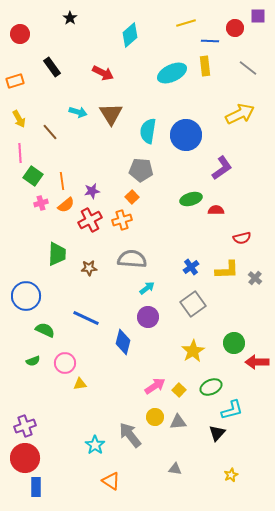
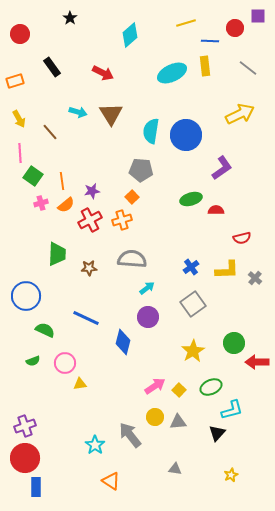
cyan semicircle at (148, 131): moved 3 px right
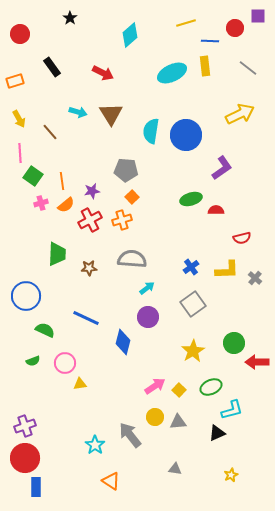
gray pentagon at (141, 170): moved 15 px left
black triangle at (217, 433): rotated 24 degrees clockwise
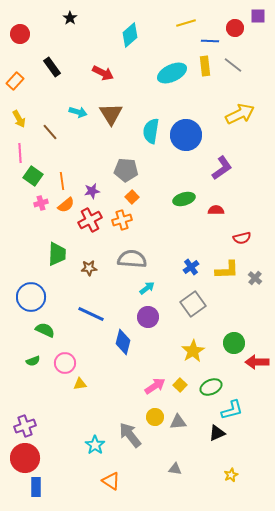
gray line at (248, 68): moved 15 px left, 3 px up
orange rectangle at (15, 81): rotated 30 degrees counterclockwise
green ellipse at (191, 199): moved 7 px left
blue circle at (26, 296): moved 5 px right, 1 px down
blue line at (86, 318): moved 5 px right, 4 px up
yellow square at (179, 390): moved 1 px right, 5 px up
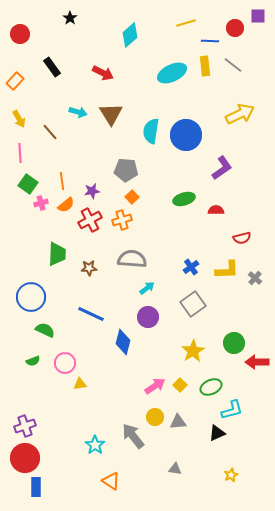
green square at (33, 176): moved 5 px left, 8 px down
gray arrow at (130, 435): moved 3 px right, 1 px down
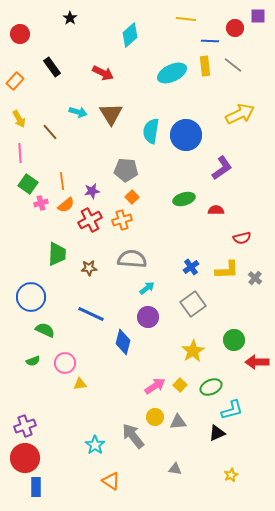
yellow line at (186, 23): moved 4 px up; rotated 24 degrees clockwise
green circle at (234, 343): moved 3 px up
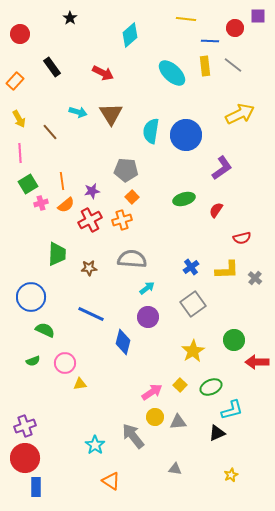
cyan ellipse at (172, 73): rotated 68 degrees clockwise
green square at (28, 184): rotated 24 degrees clockwise
red semicircle at (216, 210): rotated 56 degrees counterclockwise
pink arrow at (155, 386): moved 3 px left, 6 px down
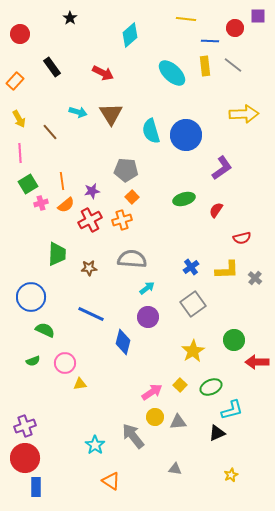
yellow arrow at (240, 114): moved 4 px right; rotated 24 degrees clockwise
cyan semicircle at (151, 131): rotated 25 degrees counterclockwise
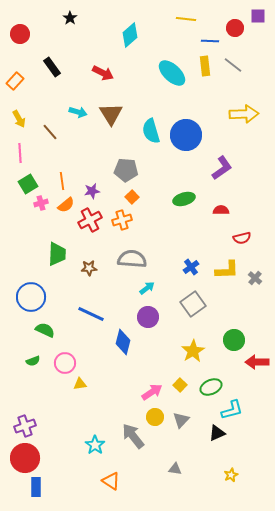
red semicircle at (216, 210): moved 5 px right; rotated 56 degrees clockwise
gray triangle at (178, 422): moved 3 px right, 2 px up; rotated 42 degrees counterclockwise
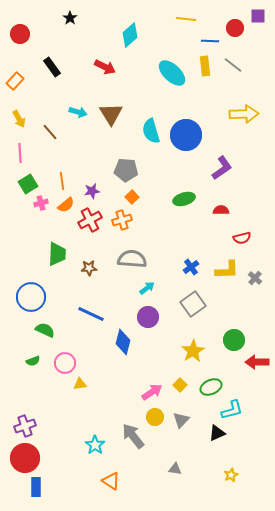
red arrow at (103, 73): moved 2 px right, 6 px up
